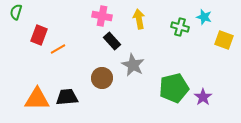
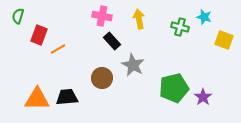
green semicircle: moved 2 px right, 4 px down
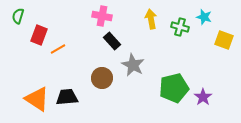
yellow arrow: moved 12 px right
orange triangle: rotated 32 degrees clockwise
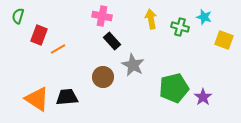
brown circle: moved 1 px right, 1 px up
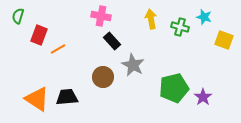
pink cross: moved 1 px left
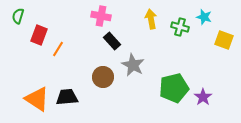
orange line: rotated 28 degrees counterclockwise
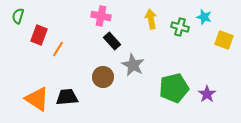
purple star: moved 4 px right, 3 px up
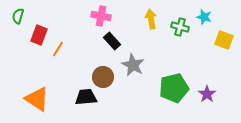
black trapezoid: moved 19 px right
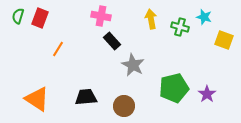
red rectangle: moved 1 px right, 17 px up
brown circle: moved 21 px right, 29 px down
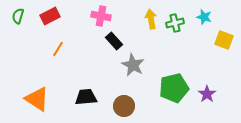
red rectangle: moved 10 px right, 2 px up; rotated 42 degrees clockwise
green cross: moved 5 px left, 4 px up; rotated 30 degrees counterclockwise
black rectangle: moved 2 px right
